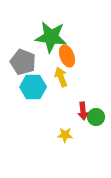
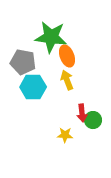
gray pentagon: rotated 10 degrees counterclockwise
yellow arrow: moved 6 px right, 3 px down
red arrow: moved 1 px left, 2 px down
green circle: moved 3 px left, 3 px down
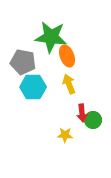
yellow arrow: moved 2 px right, 4 px down
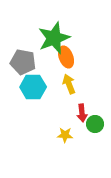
green star: moved 3 px right, 1 px down; rotated 28 degrees counterclockwise
orange ellipse: moved 1 px left, 1 px down
green circle: moved 2 px right, 4 px down
